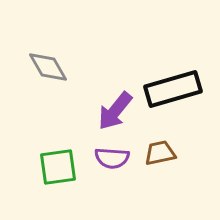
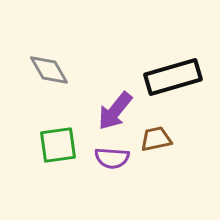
gray diamond: moved 1 px right, 3 px down
black rectangle: moved 12 px up
brown trapezoid: moved 4 px left, 14 px up
green square: moved 22 px up
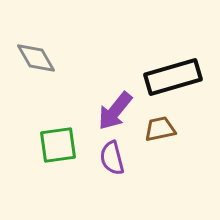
gray diamond: moved 13 px left, 12 px up
brown trapezoid: moved 4 px right, 10 px up
purple semicircle: rotated 72 degrees clockwise
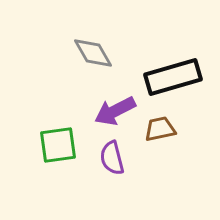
gray diamond: moved 57 px right, 5 px up
purple arrow: rotated 24 degrees clockwise
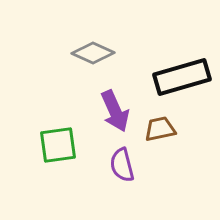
gray diamond: rotated 36 degrees counterclockwise
black rectangle: moved 9 px right
purple arrow: rotated 87 degrees counterclockwise
purple semicircle: moved 10 px right, 7 px down
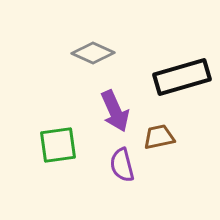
brown trapezoid: moved 1 px left, 8 px down
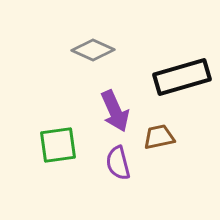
gray diamond: moved 3 px up
purple semicircle: moved 4 px left, 2 px up
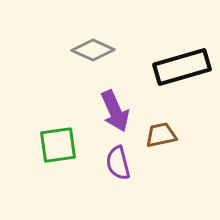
black rectangle: moved 10 px up
brown trapezoid: moved 2 px right, 2 px up
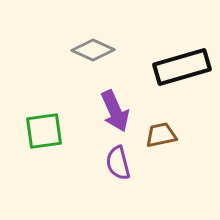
green square: moved 14 px left, 14 px up
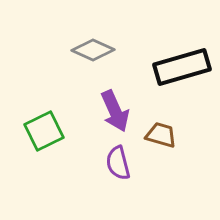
green square: rotated 18 degrees counterclockwise
brown trapezoid: rotated 28 degrees clockwise
